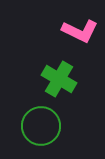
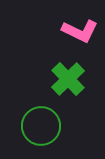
green cross: moved 9 px right; rotated 16 degrees clockwise
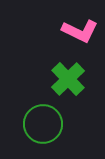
green circle: moved 2 px right, 2 px up
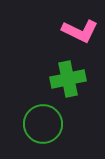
green cross: rotated 32 degrees clockwise
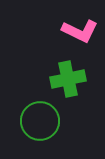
green circle: moved 3 px left, 3 px up
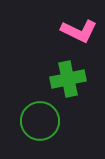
pink L-shape: moved 1 px left
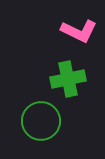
green circle: moved 1 px right
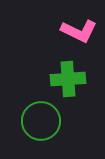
green cross: rotated 8 degrees clockwise
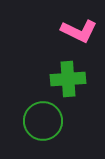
green circle: moved 2 px right
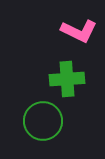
green cross: moved 1 px left
